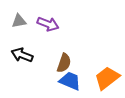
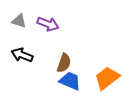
gray triangle: rotated 28 degrees clockwise
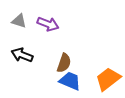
orange trapezoid: moved 1 px right, 1 px down
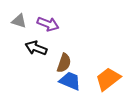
black arrow: moved 14 px right, 7 px up
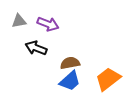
gray triangle: rotated 28 degrees counterclockwise
brown semicircle: moved 6 px right; rotated 120 degrees counterclockwise
blue trapezoid: rotated 115 degrees clockwise
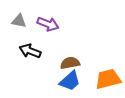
gray triangle: rotated 21 degrees clockwise
black arrow: moved 6 px left, 3 px down
orange trapezoid: rotated 24 degrees clockwise
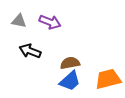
purple arrow: moved 2 px right, 2 px up
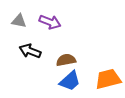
brown semicircle: moved 4 px left, 3 px up
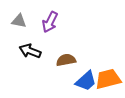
purple arrow: rotated 95 degrees clockwise
blue trapezoid: moved 16 px right
